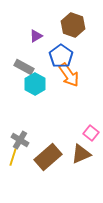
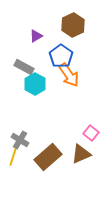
brown hexagon: rotated 15 degrees clockwise
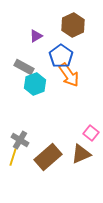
cyan hexagon: rotated 10 degrees clockwise
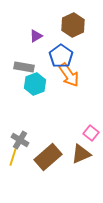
gray rectangle: rotated 18 degrees counterclockwise
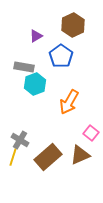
orange arrow: moved 27 px down; rotated 65 degrees clockwise
brown triangle: moved 1 px left, 1 px down
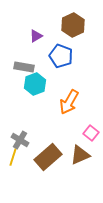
blue pentagon: rotated 15 degrees counterclockwise
